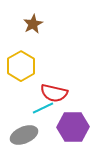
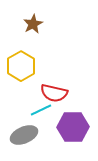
cyan line: moved 2 px left, 2 px down
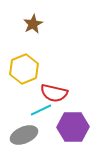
yellow hexagon: moved 3 px right, 3 px down; rotated 8 degrees clockwise
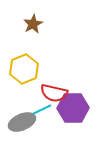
purple hexagon: moved 19 px up
gray ellipse: moved 2 px left, 13 px up
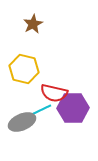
yellow hexagon: rotated 24 degrees counterclockwise
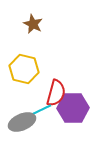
brown star: rotated 18 degrees counterclockwise
red semicircle: moved 2 px right; rotated 88 degrees counterclockwise
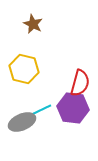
red semicircle: moved 24 px right, 10 px up
purple hexagon: rotated 8 degrees clockwise
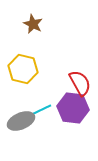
yellow hexagon: moved 1 px left
red semicircle: rotated 44 degrees counterclockwise
gray ellipse: moved 1 px left, 1 px up
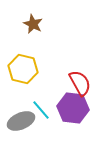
cyan line: rotated 75 degrees clockwise
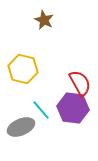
brown star: moved 11 px right, 4 px up
gray ellipse: moved 6 px down
